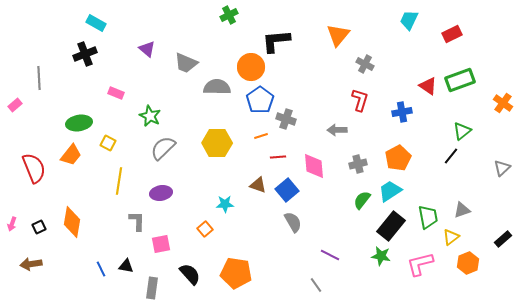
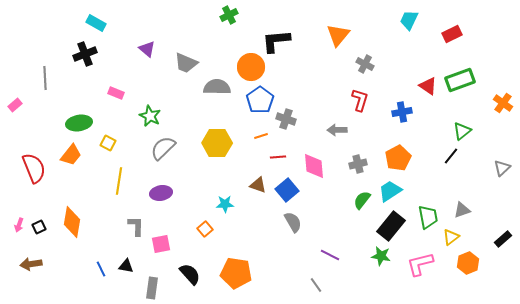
gray line at (39, 78): moved 6 px right
gray L-shape at (137, 221): moved 1 px left, 5 px down
pink arrow at (12, 224): moved 7 px right, 1 px down
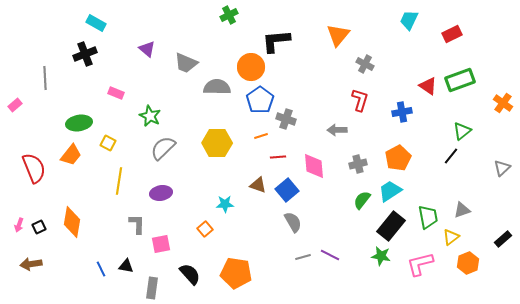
gray L-shape at (136, 226): moved 1 px right, 2 px up
gray line at (316, 285): moved 13 px left, 28 px up; rotated 70 degrees counterclockwise
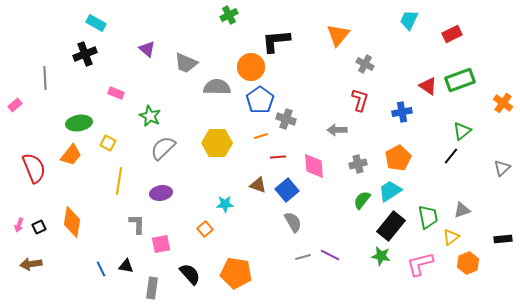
black rectangle at (503, 239): rotated 36 degrees clockwise
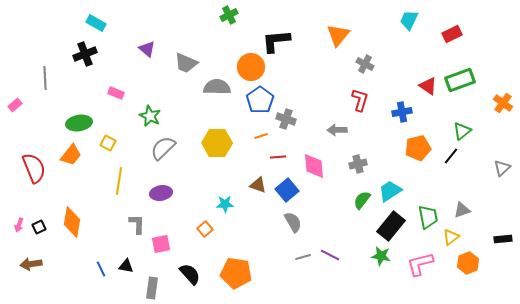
orange pentagon at (398, 158): moved 20 px right, 10 px up; rotated 15 degrees clockwise
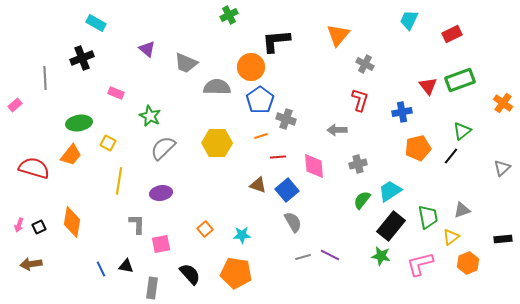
black cross at (85, 54): moved 3 px left, 4 px down
red triangle at (428, 86): rotated 18 degrees clockwise
red semicircle at (34, 168): rotated 52 degrees counterclockwise
cyan star at (225, 204): moved 17 px right, 31 px down
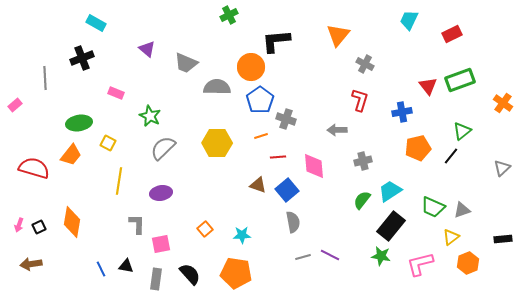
gray cross at (358, 164): moved 5 px right, 3 px up
green trapezoid at (428, 217): moved 5 px right, 10 px up; rotated 125 degrees clockwise
gray semicircle at (293, 222): rotated 20 degrees clockwise
gray rectangle at (152, 288): moved 4 px right, 9 px up
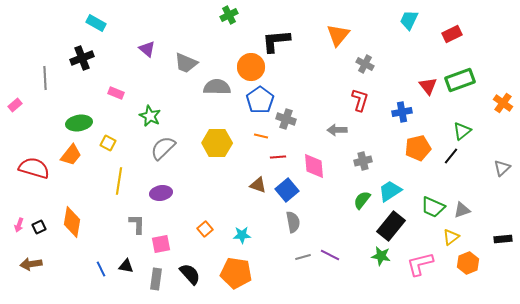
orange line at (261, 136): rotated 32 degrees clockwise
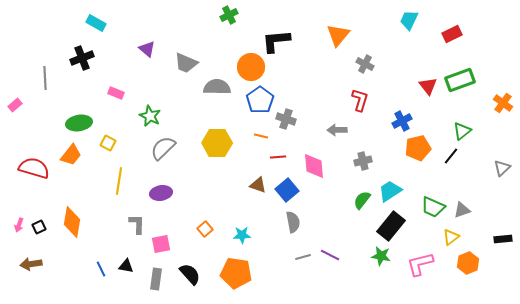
blue cross at (402, 112): moved 9 px down; rotated 18 degrees counterclockwise
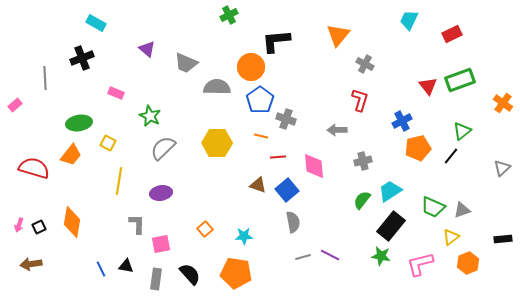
cyan star at (242, 235): moved 2 px right, 1 px down
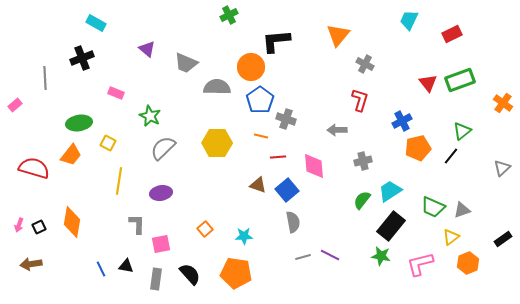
red triangle at (428, 86): moved 3 px up
black rectangle at (503, 239): rotated 30 degrees counterclockwise
